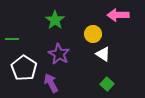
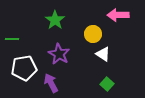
white pentagon: rotated 30 degrees clockwise
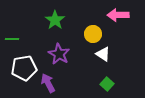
purple arrow: moved 3 px left
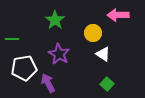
yellow circle: moved 1 px up
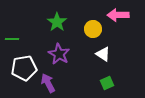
green star: moved 2 px right, 2 px down
yellow circle: moved 4 px up
green square: moved 1 px up; rotated 24 degrees clockwise
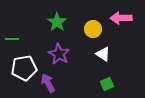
pink arrow: moved 3 px right, 3 px down
green square: moved 1 px down
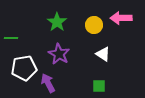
yellow circle: moved 1 px right, 4 px up
green line: moved 1 px left, 1 px up
green square: moved 8 px left, 2 px down; rotated 24 degrees clockwise
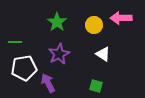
green line: moved 4 px right, 4 px down
purple star: rotated 15 degrees clockwise
green square: moved 3 px left; rotated 16 degrees clockwise
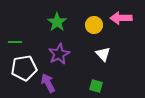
white triangle: rotated 14 degrees clockwise
